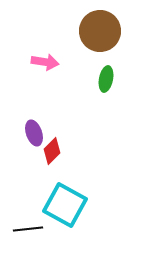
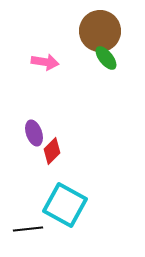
green ellipse: moved 21 px up; rotated 50 degrees counterclockwise
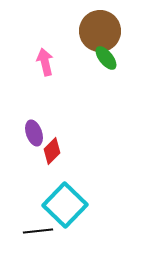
pink arrow: rotated 112 degrees counterclockwise
cyan square: rotated 15 degrees clockwise
black line: moved 10 px right, 2 px down
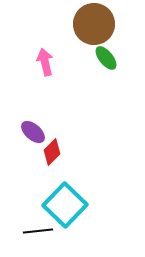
brown circle: moved 6 px left, 7 px up
purple ellipse: moved 1 px left, 1 px up; rotated 30 degrees counterclockwise
red diamond: moved 1 px down
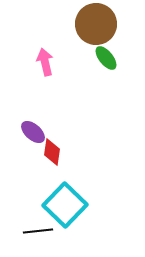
brown circle: moved 2 px right
red diamond: rotated 36 degrees counterclockwise
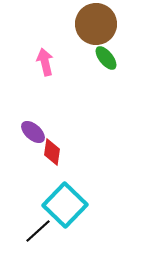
black line: rotated 36 degrees counterclockwise
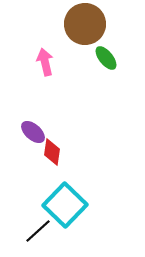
brown circle: moved 11 px left
